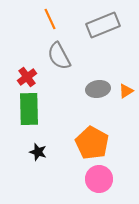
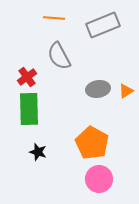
orange line: moved 4 px right, 1 px up; rotated 60 degrees counterclockwise
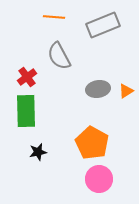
orange line: moved 1 px up
green rectangle: moved 3 px left, 2 px down
black star: rotated 30 degrees counterclockwise
